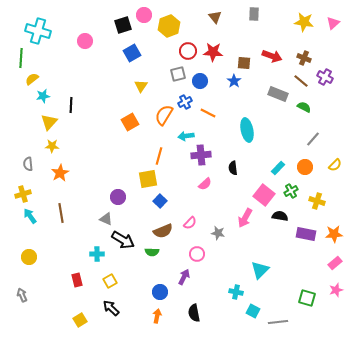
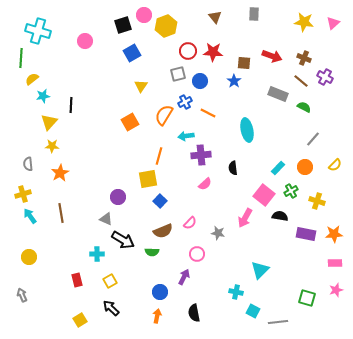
yellow hexagon at (169, 26): moved 3 px left
pink rectangle at (335, 263): rotated 40 degrees clockwise
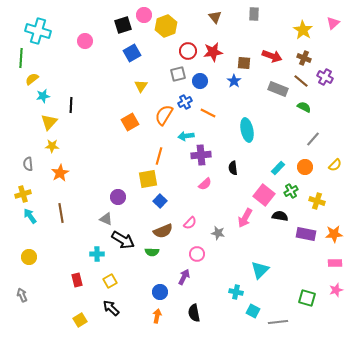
yellow star at (304, 22): moved 1 px left, 8 px down; rotated 24 degrees clockwise
red star at (213, 52): rotated 12 degrees counterclockwise
gray rectangle at (278, 94): moved 5 px up
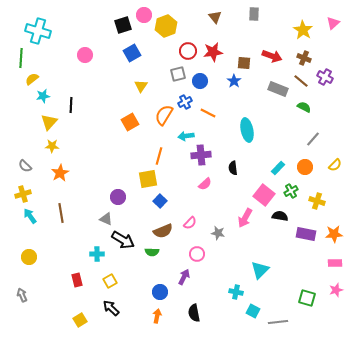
pink circle at (85, 41): moved 14 px down
gray semicircle at (28, 164): moved 3 px left, 2 px down; rotated 40 degrees counterclockwise
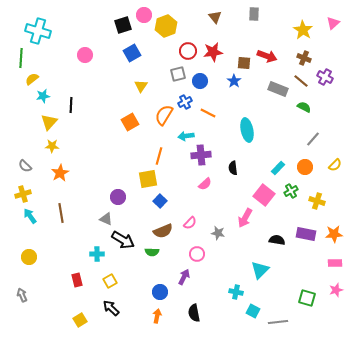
red arrow at (272, 56): moved 5 px left
black semicircle at (280, 216): moved 3 px left, 24 px down
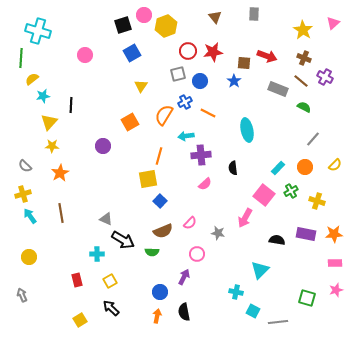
purple circle at (118, 197): moved 15 px left, 51 px up
black semicircle at (194, 313): moved 10 px left, 1 px up
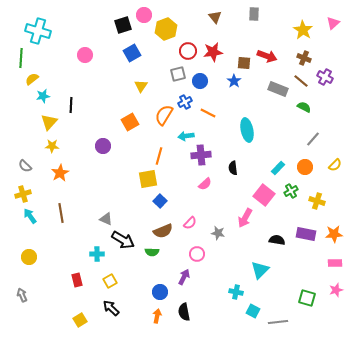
yellow hexagon at (166, 26): moved 3 px down
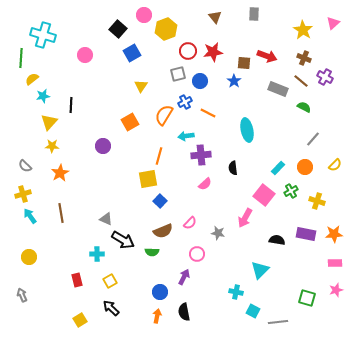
black square at (123, 25): moved 5 px left, 4 px down; rotated 30 degrees counterclockwise
cyan cross at (38, 31): moved 5 px right, 4 px down
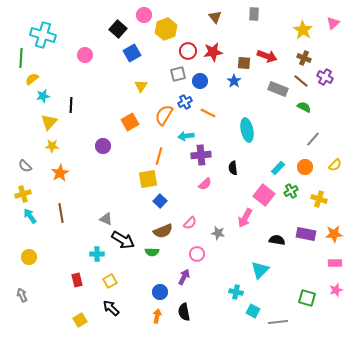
yellow cross at (317, 201): moved 2 px right, 2 px up
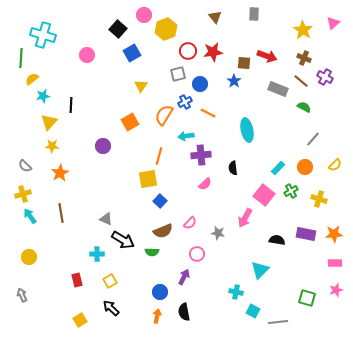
pink circle at (85, 55): moved 2 px right
blue circle at (200, 81): moved 3 px down
